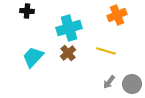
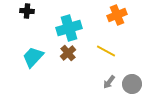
yellow line: rotated 12 degrees clockwise
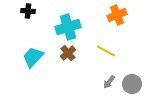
black cross: moved 1 px right
cyan cross: moved 1 px left, 1 px up
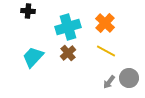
orange cross: moved 12 px left, 8 px down; rotated 24 degrees counterclockwise
gray circle: moved 3 px left, 6 px up
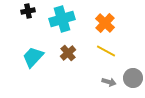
black cross: rotated 16 degrees counterclockwise
cyan cross: moved 6 px left, 8 px up
gray circle: moved 4 px right
gray arrow: rotated 112 degrees counterclockwise
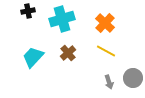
gray arrow: rotated 56 degrees clockwise
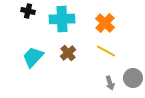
black cross: rotated 24 degrees clockwise
cyan cross: rotated 15 degrees clockwise
gray arrow: moved 1 px right, 1 px down
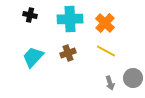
black cross: moved 2 px right, 4 px down
cyan cross: moved 8 px right
brown cross: rotated 21 degrees clockwise
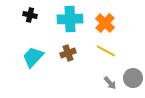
gray arrow: rotated 24 degrees counterclockwise
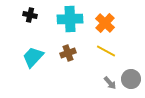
gray circle: moved 2 px left, 1 px down
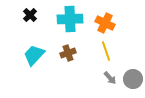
black cross: rotated 32 degrees clockwise
orange cross: rotated 18 degrees counterclockwise
yellow line: rotated 42 degrees clockwise
cyan trapezoid: moved 1 px right, 2 px up
gray circle: moved 2 px right
gray arrow: moved 5 px up
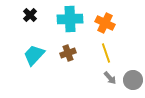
yellow line: moved 2 px down
gray circle: moved 1 px down
